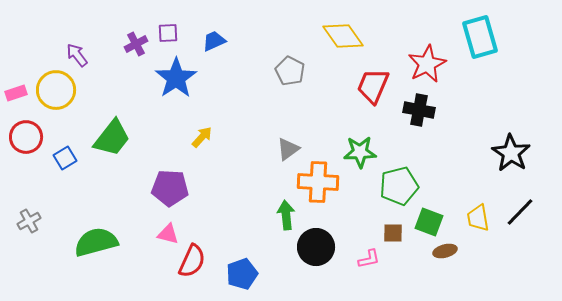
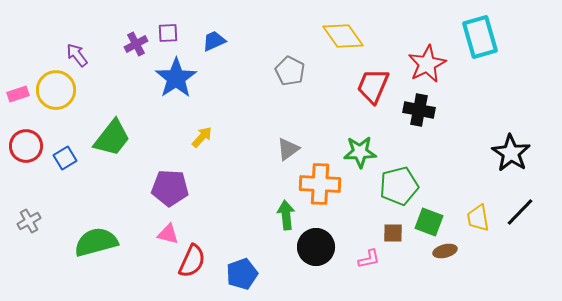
pink rectangle: moved 2 px right, 1 px down
red circle: moved 9 px down
orange cross: moved 2 px right, 2 px down
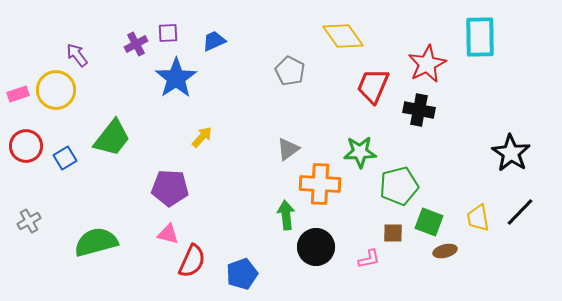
cyan rectangle: rotated 15 degrees clockwise
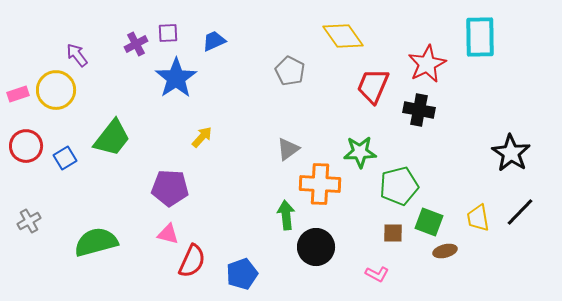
pink L-shape: moved 8 px right, 15 px down; rotated 40 degrees clockwise
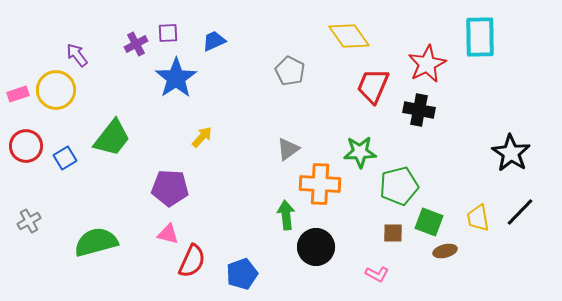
yellow diamond: moved 6 px right
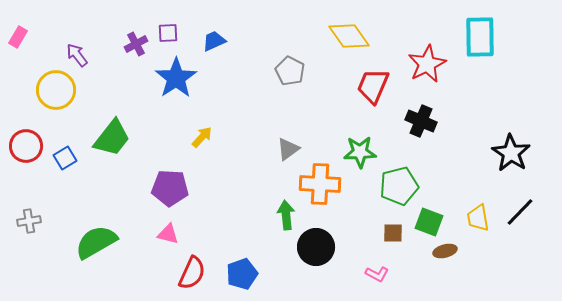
pink rectangle: moved 57 px up; rotated 40 degrees counterclockwise
black cross: moved 2 px right, 11 px down; rotated 12 degrees clockwise
gray cross: rotated 20 degrees clockwise
green semicircle: rotated 15 degrees counterclockwise
red semicircle: moved 12 px down
